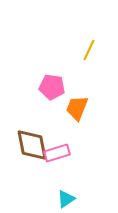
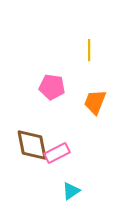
yellow line: rotated 25 degrees counterclockwise
orange trapezoid: moved 18 px right, 6 px up
pink rectangle: rotated 10 degrees counterclockwise
cyan triangle: moved 5 px right, 8 px up
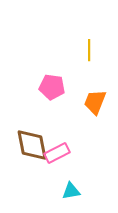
cyan triangle: rotated 24 degrees clockwise
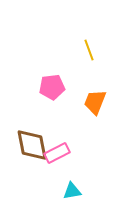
yellow line: rotated 20 degrees counterclockwise
pink pentagon: rotated 15 degrees counterclockwise
cyan triangle: moved 1 px right
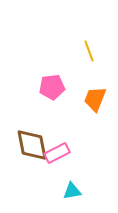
yellow line: moved 1 px down
orange trapezoid: moved 3 px up
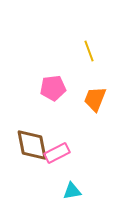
pink pentagon: moved 1 px right, 1 px down
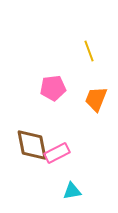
orange trapezoid: moved 1 px right
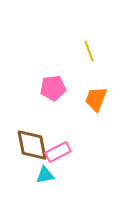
pink rectangle: moved 1 px right, 1 px up
cyan triangle: moved 27 px left, 16 px up
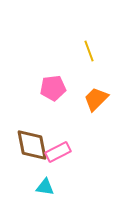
orange trapezoid: rotated 24 degrees clockwise
cyan triangle: moved 12 px down; rotated 18 degrees clockwise
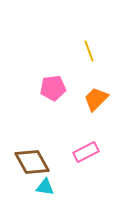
brown diamond: moved 17 px down; rotated 18 degrees counterclockwise
pink rectangle: moved 28 px right
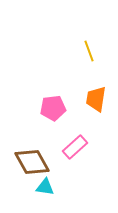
pink pentagon: moved 20 px down
orange trapezoid: rotated 36 degrees counterclockwise
pink rectangle: moved 11 px left, 5 px up; rotated 15 degrees counterclockwise
